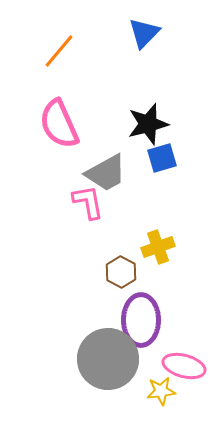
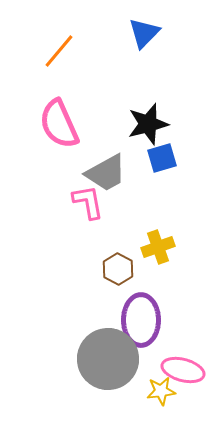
brown hexagon: moved 3 px left, 3 px up
pink ellipse: moved 1 px left, 4 px down
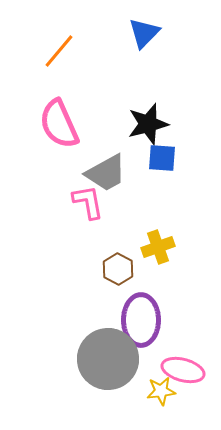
blue square: rotated 20 degrees clockwise
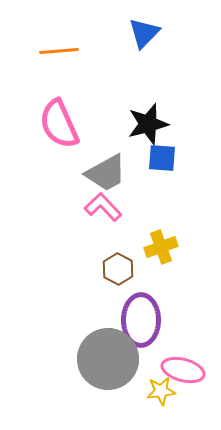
orange line: rotated 45 degrees clockwise
pink L-shape: moved 15 px right, 5 px down; rotated 33 degrees counterclockwise
yellow cross: moved 3 px right
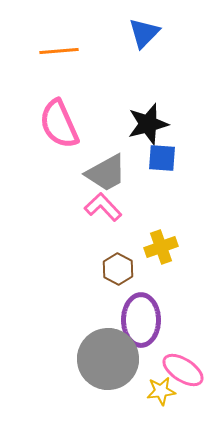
pink ellipse: rotated 18 degrees clockwise
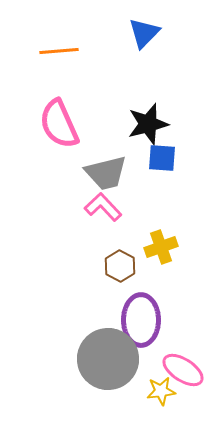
gray trapezoid: rotated 15 degrees clockwise
brown hexagon: moved 2 px right, 3 px up
